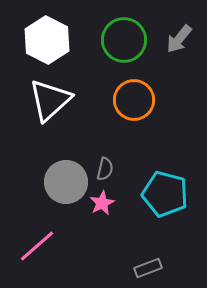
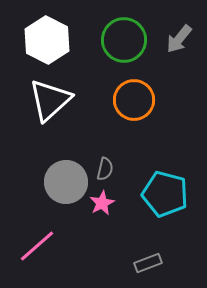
gray rectangle: moved 5 px up
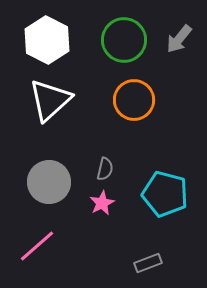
gray circle: moved 17 px left
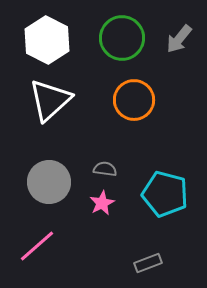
green circle: moved 2 px left, 2 px up
gray semicircle: rotated 95 degrees counterclockwise
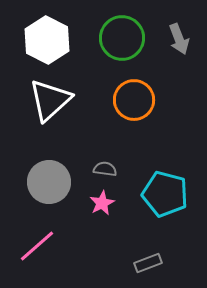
gray arrow: rotated 60 degrees counterclockwise
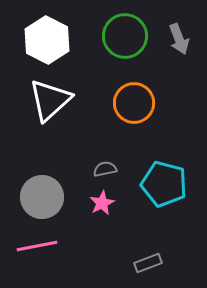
green circle: moved 3 px right, 2 px up
orange circle: moved 3 px down
gray semicircle: rotated 20 degrees counterclockwise
gray circle: moved 7 px left, 15 px down
cyan pentagon: moved 1 px left, 10 px up
pink line: rotated 30 degrees clockwise
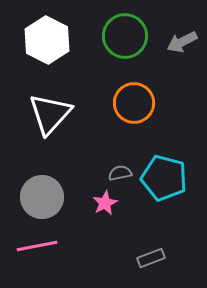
gray arrow: moved 3 px right, 3 px down; rotated 84 degrees clockwise
white triangle: moved 14 px down; rotated 6 degrees counterclockwise
gray semicircle: moved 15 px right, 4 px down
cyan pentagon: moved 6 px up
pink star: moved 3 px right
gray rectangle: moved 3 px right, 5 px up
